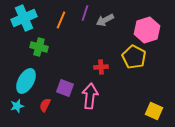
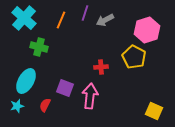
cyan cross: rotated 25 degrees counterclockwise
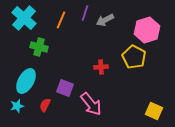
pink arrow: moved 1 px right, 8 px down; rotated 135 degrees clockwise
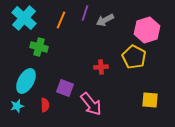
red semicircle: rotated 152 degrees clockwise
yellow square: moved 4 px left, 11 px up; rotated 18 degrees counterclockwise
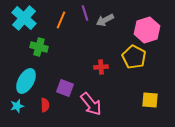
purple line: rotated 35 degrees counterclockwise
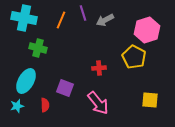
purple line: moved 2 px left
cyan cross: rotated 30 degrees counterclockwise
green cross: moved 1 px left, 1 px down
red cross: moved 2 px left, 1 px down
pink arrow: moved 7 px right, 1 px up
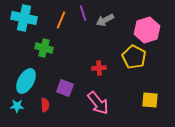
green cross: moved 6 px right
cyan star: rotated 16 degrees clockwise
